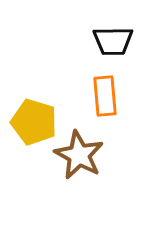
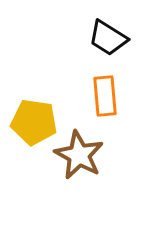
black trapezoid: moved 5 px left, 3 px up; rotated 33 degrees clockwise
yellow pentagon: rotated 9 degrees counterclockwise
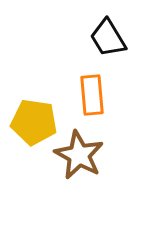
black trapezoid: rotated 27 degrees clockwise
orange rectangle: moved 13 px left, 1 px up
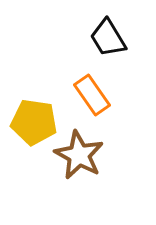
orange rectangle: rotated 30 degrees counterclockwise
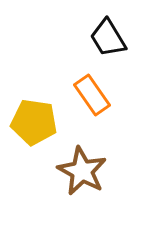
brown star: moved 3 px right, 16 px down
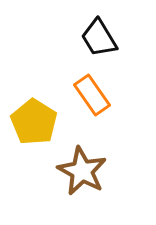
black trapezoid: moved 9 px left
yellow pentagon: rotated 24 degrees clockwise
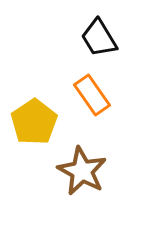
yellow pentagon: rotated 6 degrees clockwise
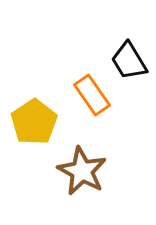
black trapezoid: moved 30 px right, 23 px down
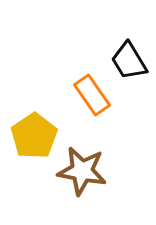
yellow pentagon: moved 14 px down
brown star: rotated 18 degrees counterclockwise
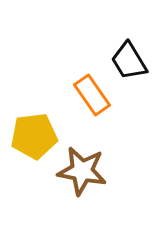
yellow pentagon: rotated 27 degrees clockwise
